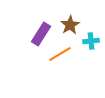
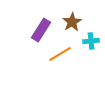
brown star: moved 2 px right, 3 px up
purple rectangle: moved 4 px up
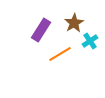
brown star: moved 2 px right, 1 px down
cyan cross: moved 1 px left; rotated 28 degrees counterclockwise
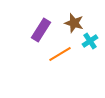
brown star: rotated 24 degrees counterclockwise
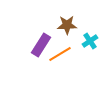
brown star: moved 7 px left, 2 px down; rotated 18 degrees counterclockwise
purple rectangle: moved 15 px down
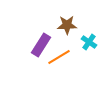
cyan cross: moved 1 px left, 1 px down; rotated 21 degrees counterclockwise
orange line: moved 1 px left, 3 px down
